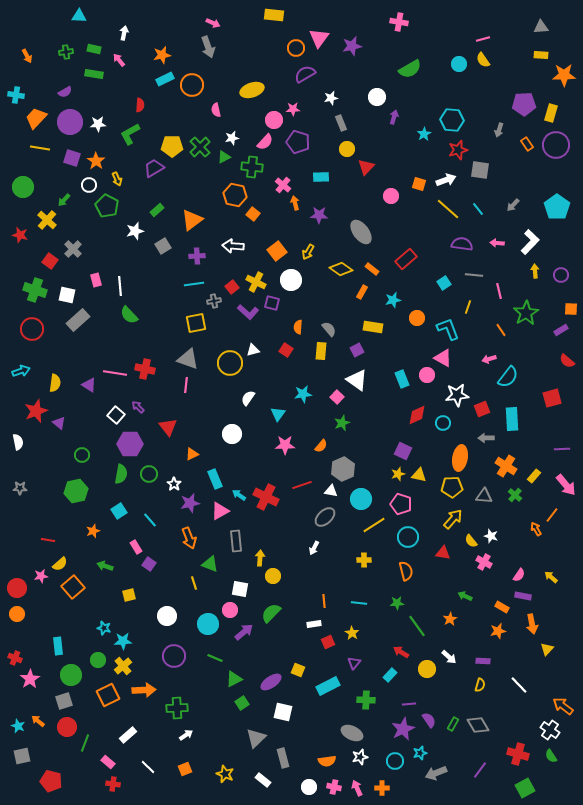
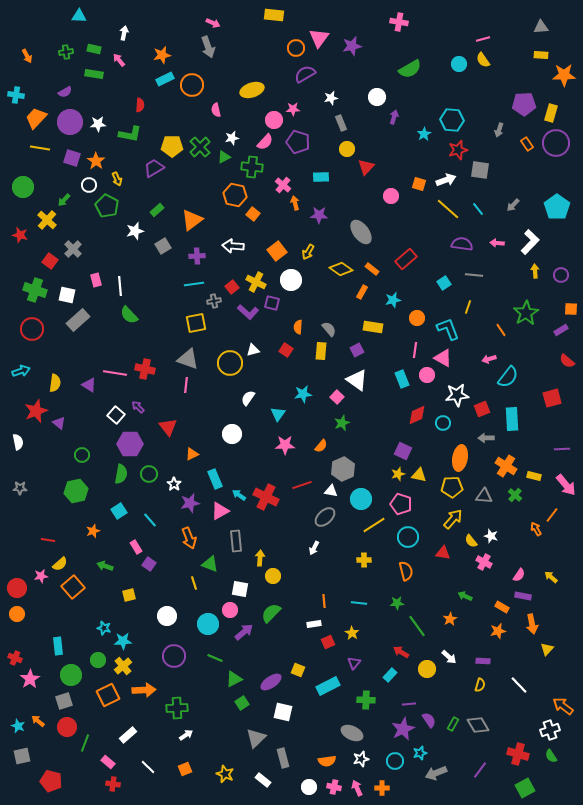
green L-shape at (130, 134): rotated 140 degrees counterclockwise
purple circle at (556, 145): moved 2 px up
pink line at (499, 291): moved 84 px left, 59 px down; rotated 21 degrees clockwise
yellow rectangle at (534, 476): rotated 64 degrees clockwise
white cross at (550, 730): rotated 36 degrees clockwise
white star at (360, 757): moved 1 px right, 2 px down
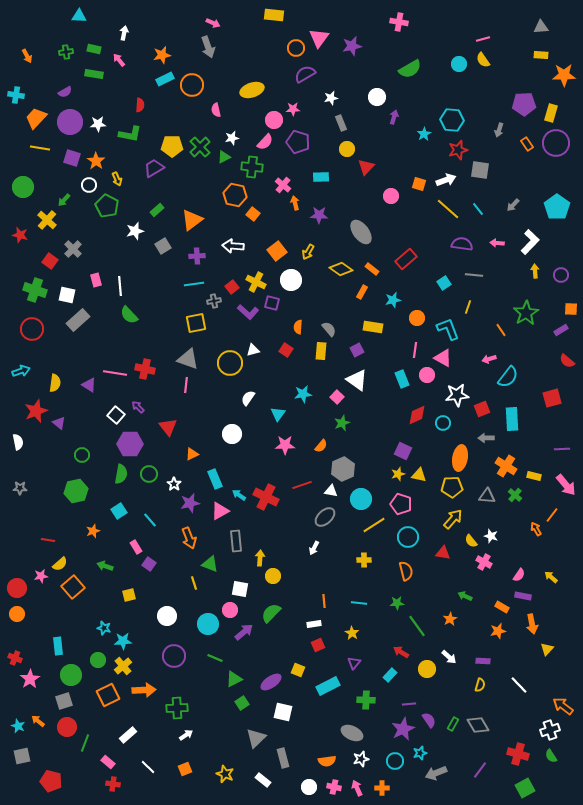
gray triangle at (484, 496): moved 3 px right
red square at (328, 642): moved 10 px left, 3 px down
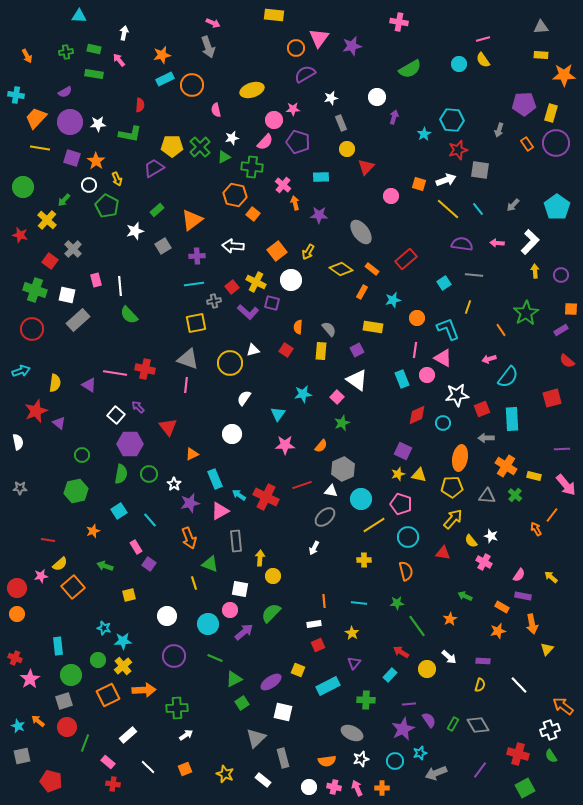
white semicircle at (248, 398): moved 4 px left
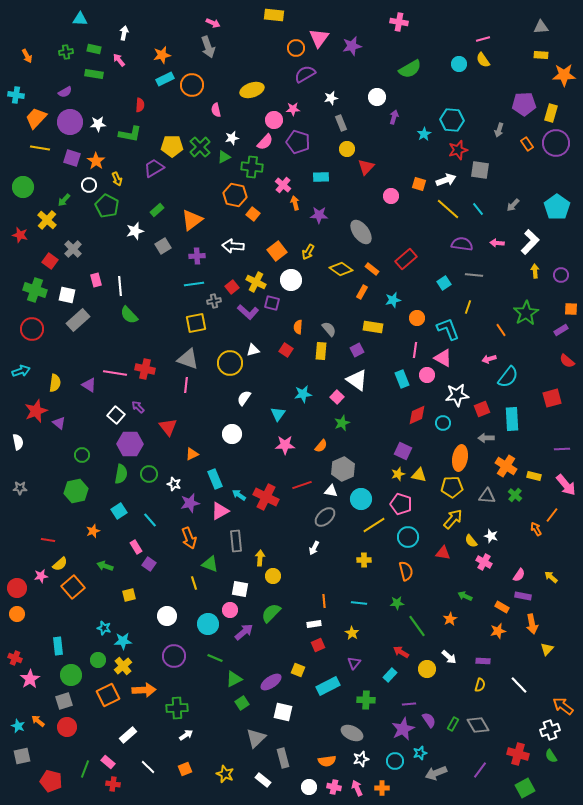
cyan triangle at (79, 16): moved 1 px right, 3 px down
white star at (174, 484): rotated 16 degrees counterclockwise
green line at (85, 743): moved 26 px down
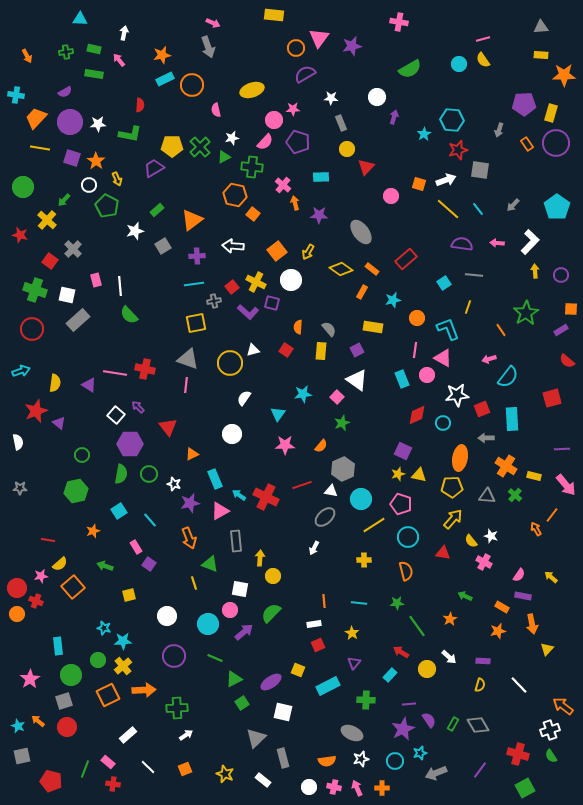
white star at (331, 98): rotated 16 degrees clockwise
red cross at (15, 658): moved 21 px right, 57 px up
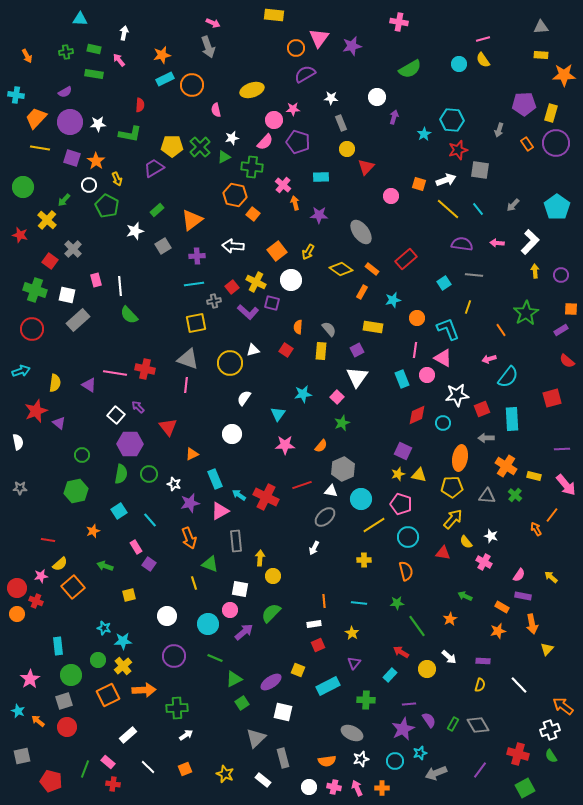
white triangle at (357, 380): moved 3 px up; rotated 30 degrees clockwise
yellow semicircle at (471, 541): moved 5 px left, 1 px down
cyan star at (18, 726): moved 15 px up
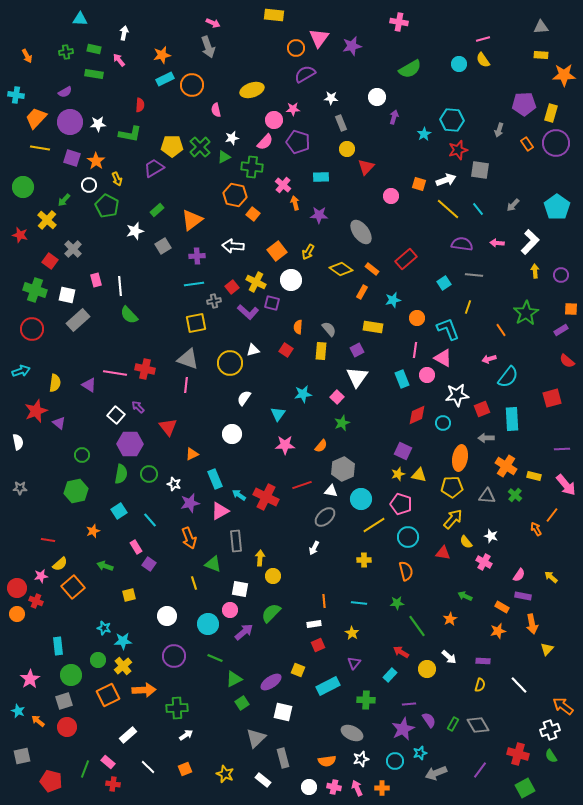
green triangle at (210, 564): moved 3 px right
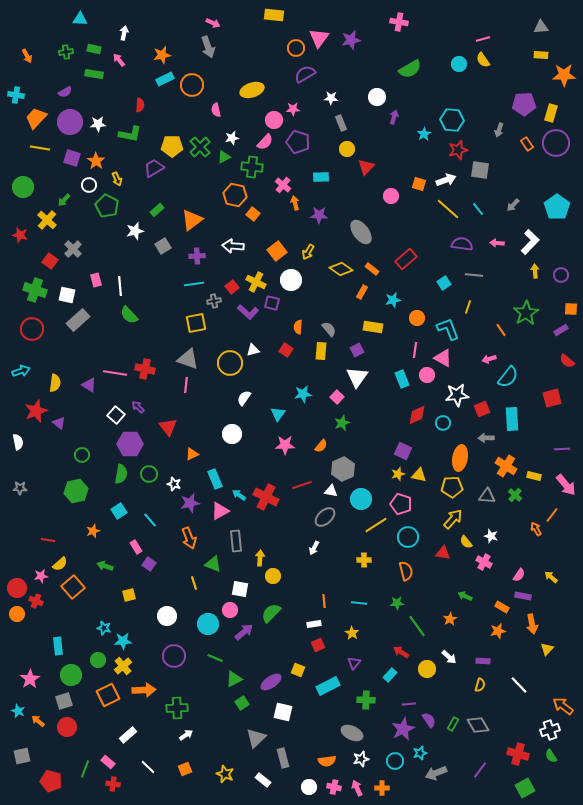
purple star at (352, 46): moved 1 px left, 6 px up
yellow line at (374, 525): moved 2 px right
